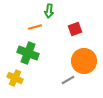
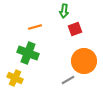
green arrow: moved 15 px right
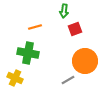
green cross: rotated 10 degrees counterclockwise
orange circle: moved 1 px right
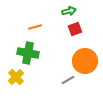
green arrow: moved 5 px right; rotated 112 degrees counterclockwise
yellow cross: moved 1 px right, 1 px up; rotated 21 degrees clockwise
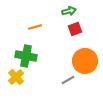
green cross: moved 2 px left, 3 px down
